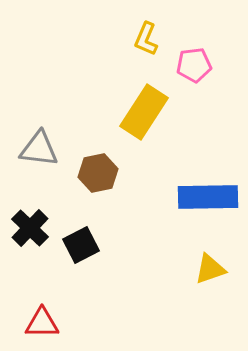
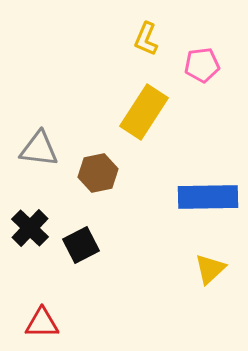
pink pentagon: moved 8 px right
yellow triangle: rotated 24 degrees counterclockwise
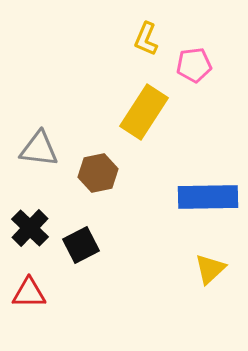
pink pentagon: moved 8 px left
red triangle: moved 13 px left, 30 px up
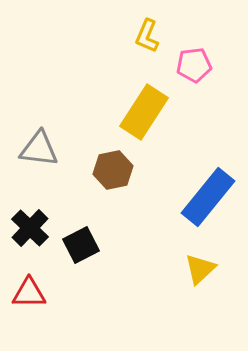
yellow L-shape: moved 1 px right, 3 px up
brown hexagon: moved 15 px right, 3 px up
blue rectangle: rotated 50 degrees counterclockwise
yellow triangle: moved 10 px left
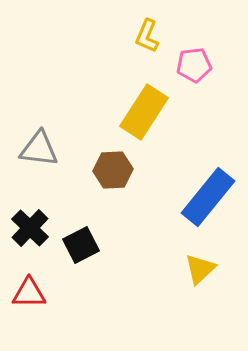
brown hexagon: rotated 9 degrees clockwise
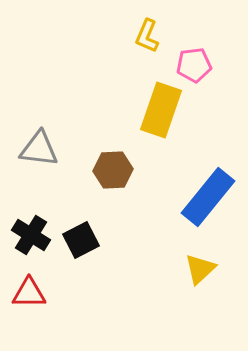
yellow rectangle: moved 17 px right, 2 px up; rotated 14 degrees counterclockwise
black cross: moved 1 px right, 7 px down; rotated 12 degrees counterclockwise
black square: moved 5 px up
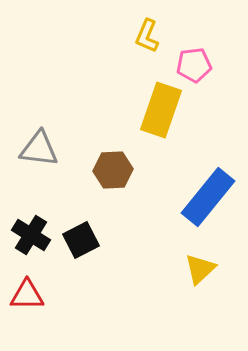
red triangle: moved 2 px left, 2 px down
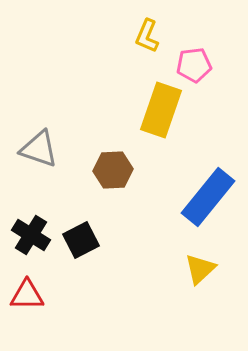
gray triangle: rotated 12 degrees clockwise
